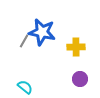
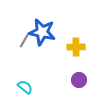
purple circle: moved 1 px left, 1 px down
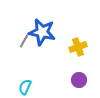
yellow cross: moved 2 px right; rotated 18 degrees counterclockwise
cyan semicircle: rotated 105 degrees counterclockwise
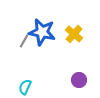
yellow cross: moved 4 px left, 13 px up; rotated 30 degrees counterclockwise
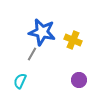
yellow cross: moved 1 px left, 6 px down; rotated 18 degrees counterclockwise
gray line: moved 8 px right, 13 px down
cyan semicircle: moved 5 px left, 6 px up
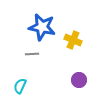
blue star: moved 5 px up
gray line: rotated 56 degrees clockwise
cyan semicircle: moved 5 px down
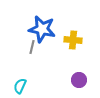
blue star: moved 2 px down
yellow cross: rotated 18 degrees counterclockwise
gray line: moved 7 px up; rotated 72 degrees counterclockwise
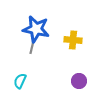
blue star: moved 6 px left
purple circle: moved 1 px down
cyan semicircle: moved 5 px up
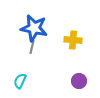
blue star: moved 2 px left, 1 px up
